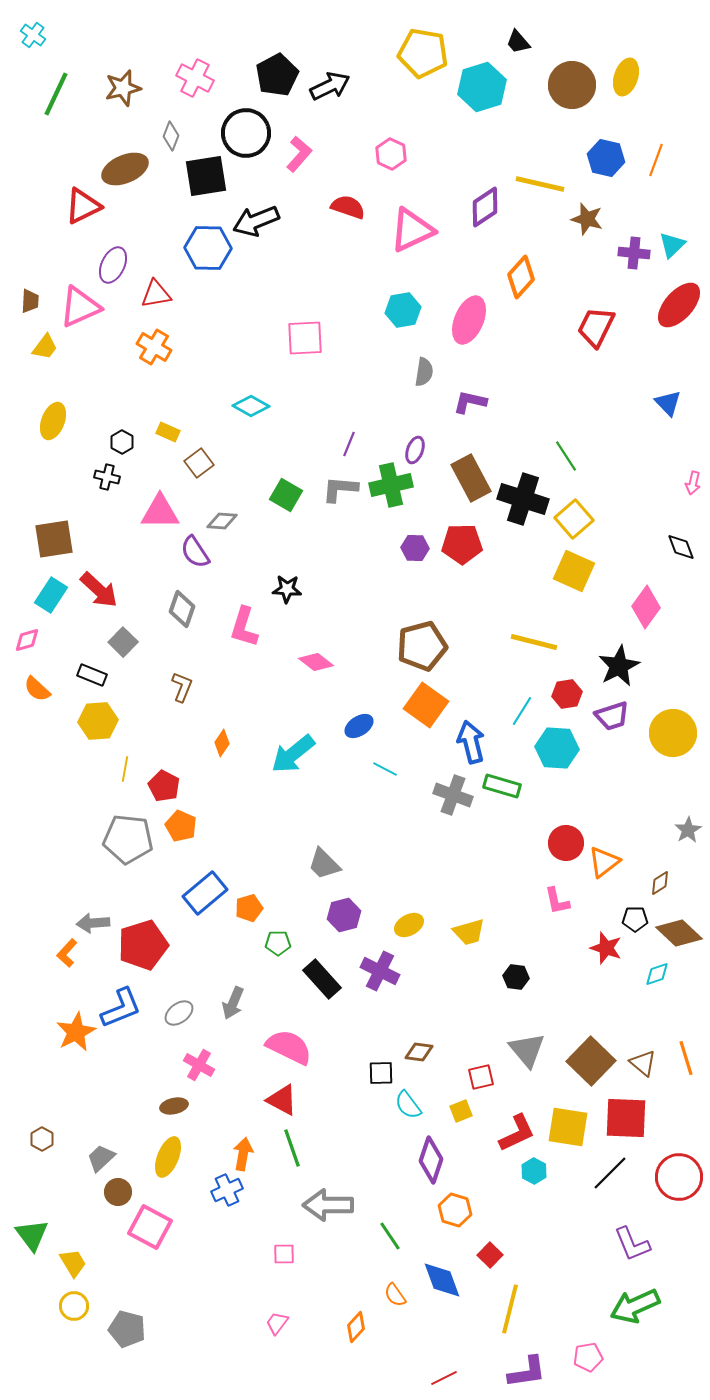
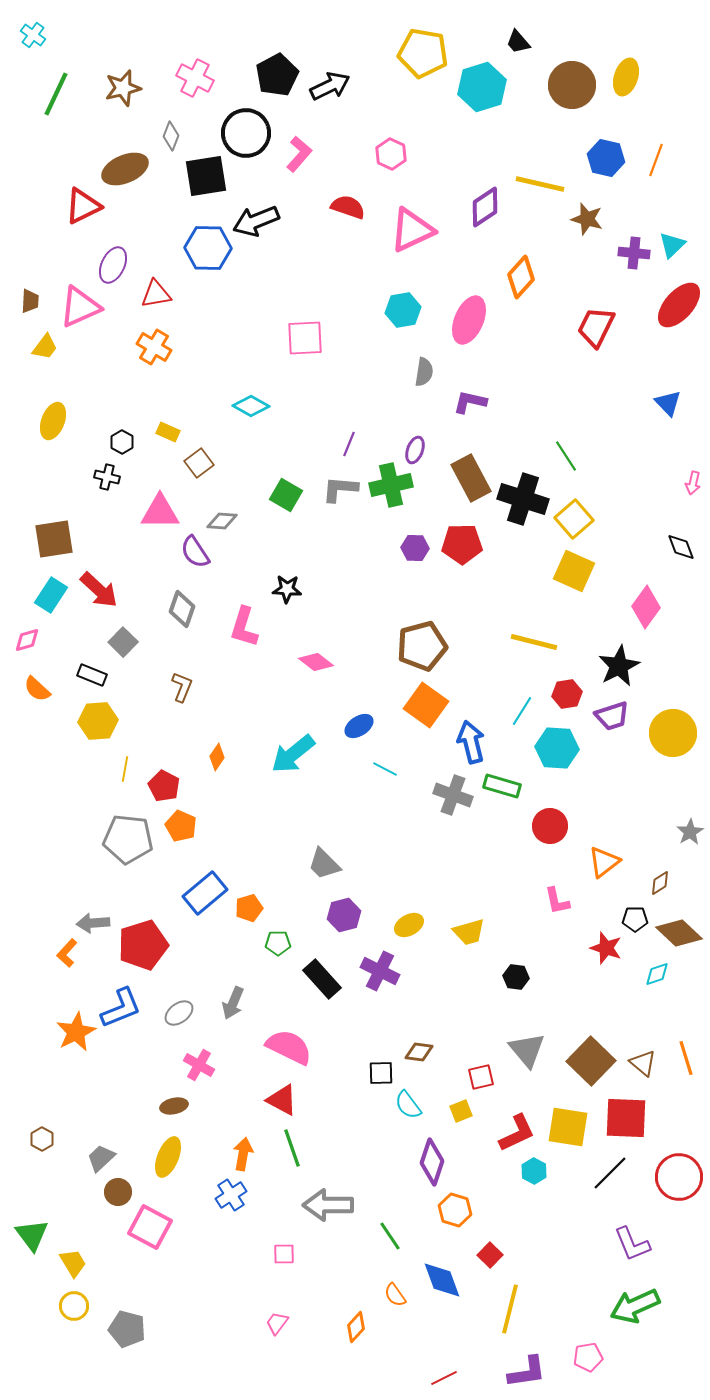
orange diamond at (222, 743): moved 5 px left, 14 px down
gray star at (688, 830): moved 2 px right, 2 px down
red circle at (566, 843): moved 16 px left, 17 px up
purple diamond at (431, 1160): moved 1 px right, 2 px down
blue cross at (227, 1190): moved 4 px right, 5 px down; rotated 8 degrees counterclockwise
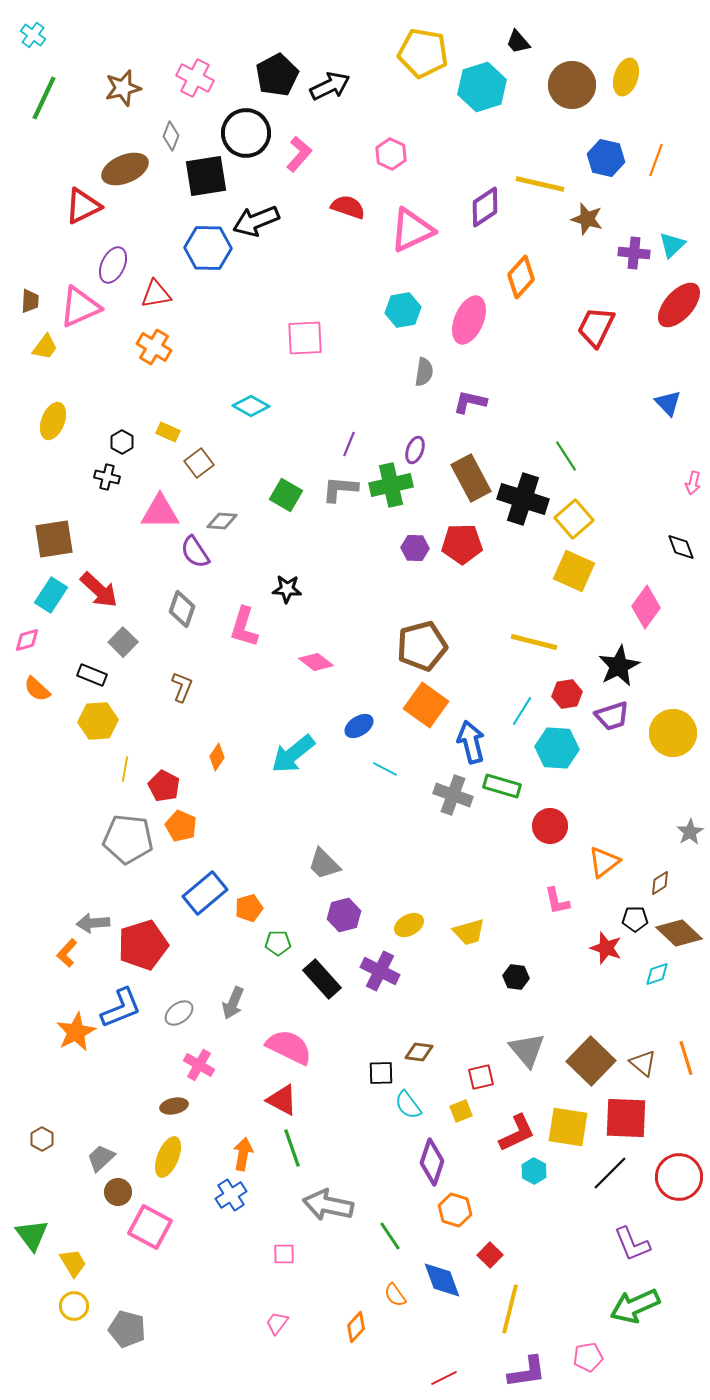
green line at (56, 94): moved 12 px left, 4 px down
gray arrow at (328, 1205): rotated 12 degrees clockwise
